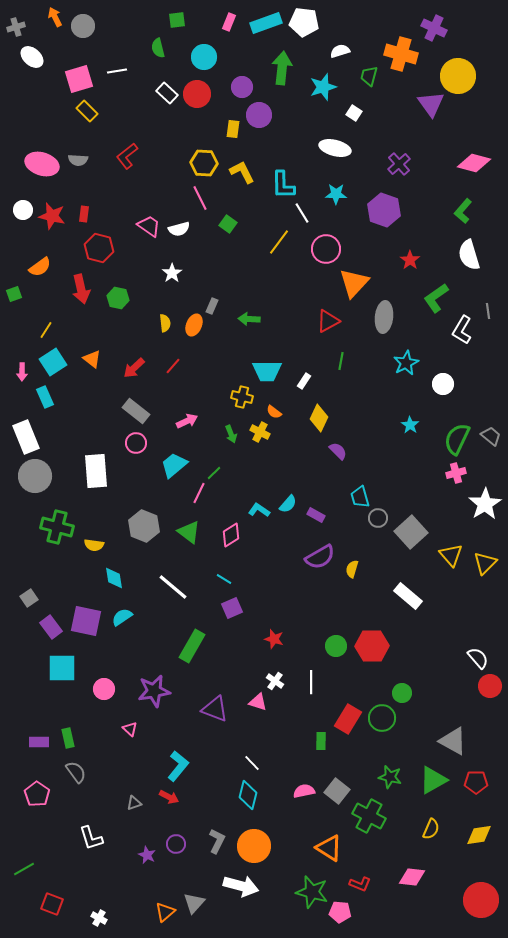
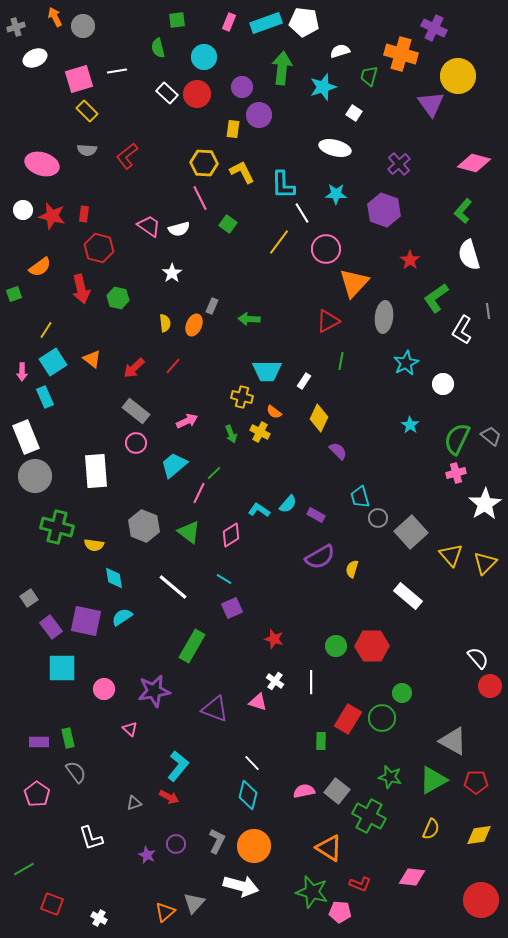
white ellipse at (32, 57): moved 3 px right, 1 px down; rotated 65 degrees counterclockwise
gray semicircle at (78, 160): moved 9 px right, 10 px up
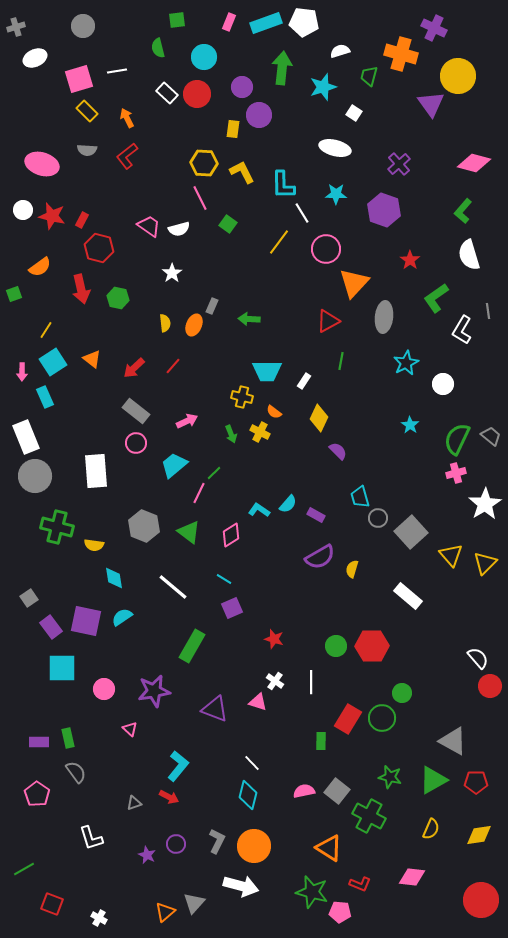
orange arrow at (55, 17): moved 72 px right, 101 px down
red rectangle at (84, 214): moved 2 px left, 6 px down; rotated 21 degrees clockwise
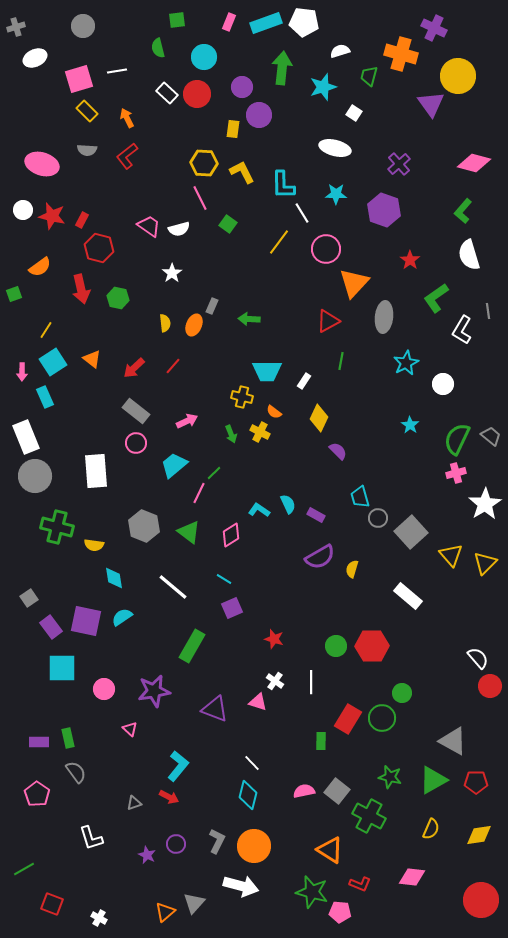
cyan semicircle at (288, 504): rotated 66 degrees counterclockwise
orange triangle at (329, 848): moved 1 px right, 2 px down
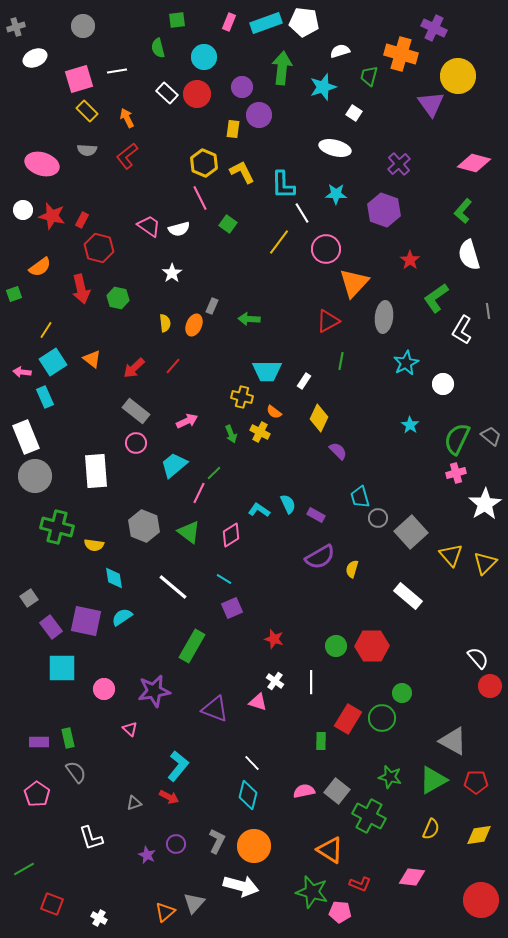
yellow hexagon at (204, 163): rotated 20 degrees clockwise
pink arrow at (22, 372): rotated 96 degrees clockwise
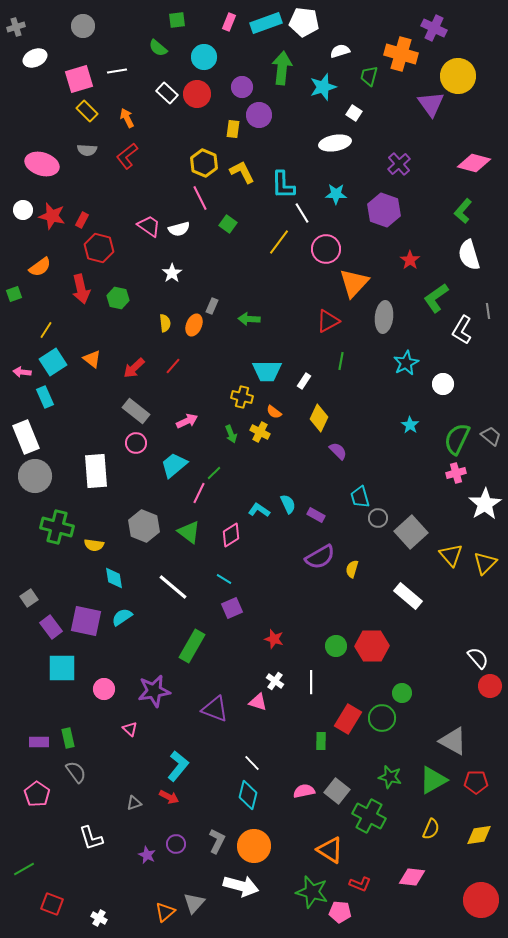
green semicircle at (158, 48): rotated 36 degrees counterclockwise
white ellipse at (335, 148): moved 5 px up; rotated 24 degrees counterclockwise
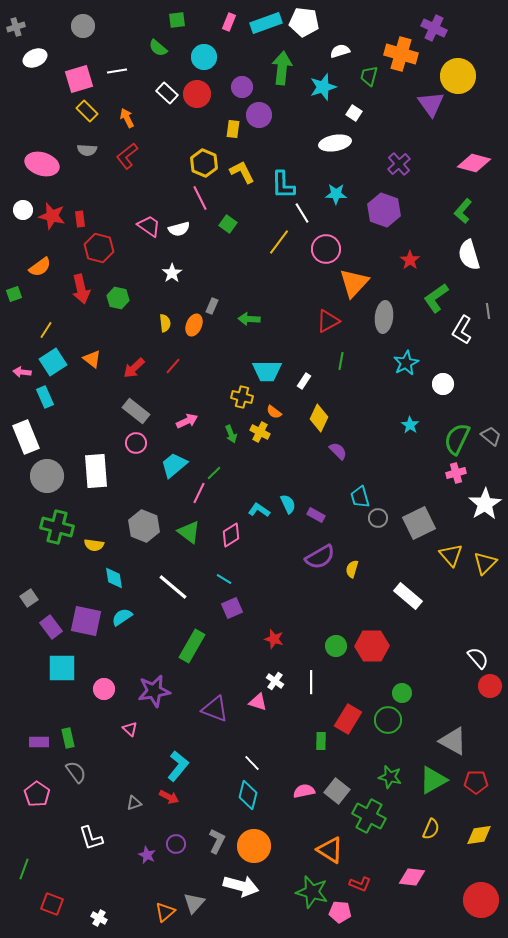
red rectangle at (82, 220): moved 2 px left, 1 px up; rotated 35 degrees counterclockwise
gray circle at (35, 476): moved 12 px right
gray square at (411, 532): moved 8 px right, 9 px up; rotated 16 degrees clockwise
green circle at (382, 718): moved 6 px right, 2 px down
green line at (24, 869): rotated 40 degrees counterclockwise
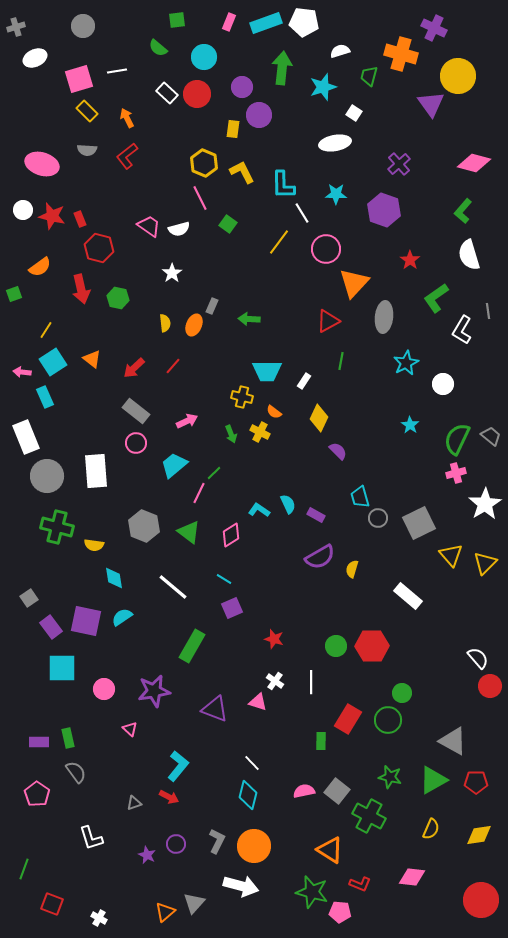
red rectangle at (80, 219): rotated 14 degrees counterclockwise
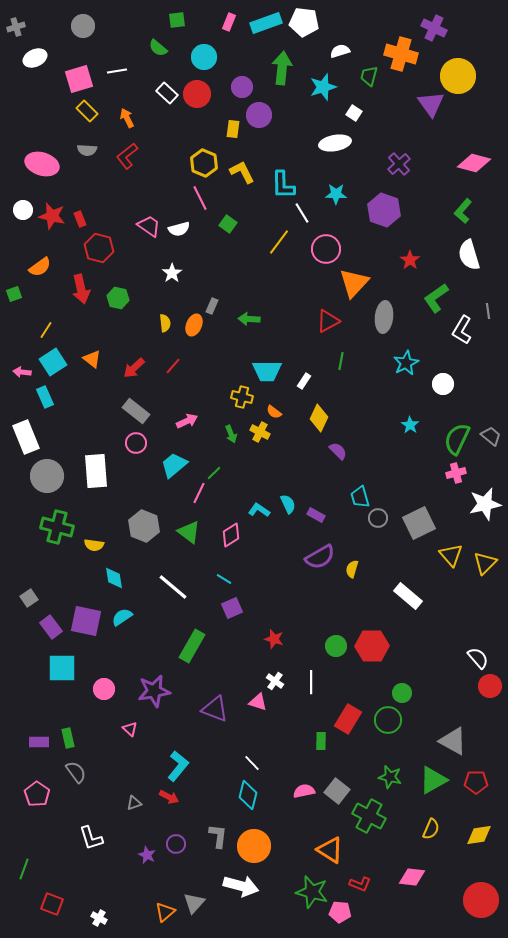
white star at (485, 504): rotated 20 degrees clockwise
gray L-shape at (217, 841): moved 1 px right, 5 px up; rotated 20 degrees counterclockwise
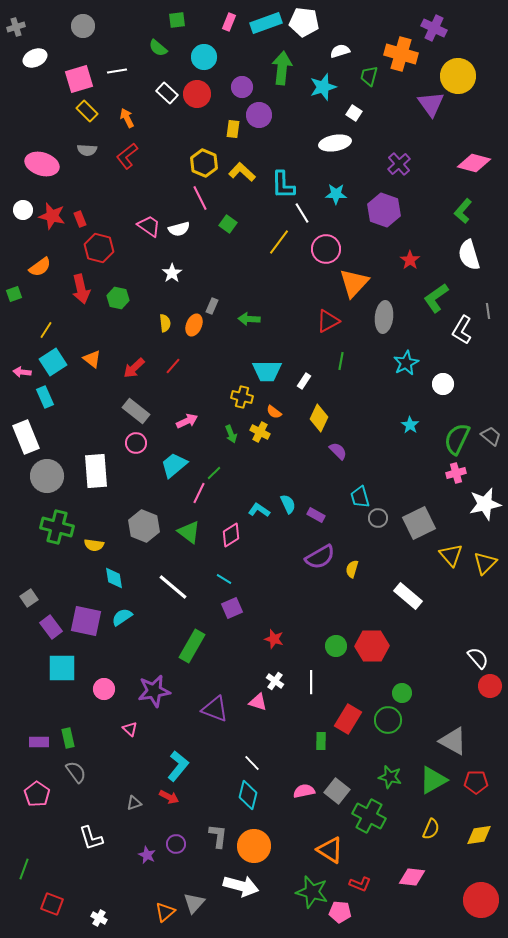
yellow L-shape at (242, 172): rotated 20 degrees counterclockwise
